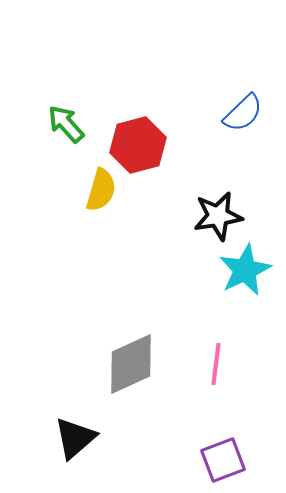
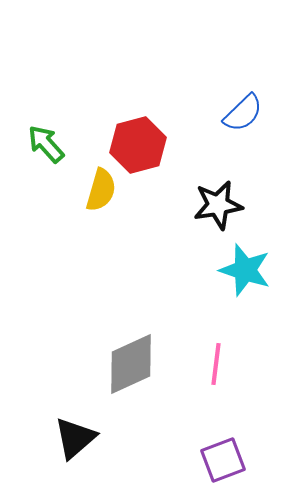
green arrow: moved 20 px left, 20 px down
black star: moved 11 px up
cyan star: rotated 28 degrees counterclockwise
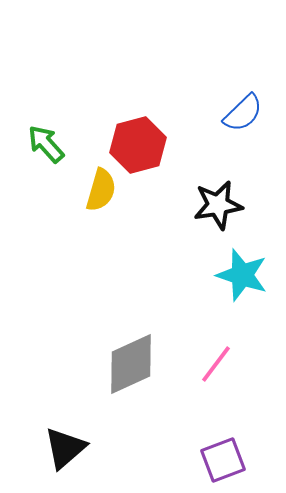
cyan star: moved 3 px left, 5 px down
pink line: rotated 30 degrees clockwise
black triangle: moved 10 px left, 10 px down
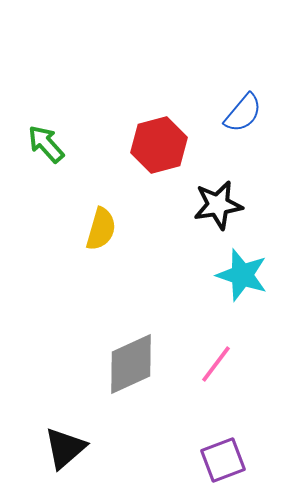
blue semicircle: rotated 6 degrees counterclockwise
red hexagon: moved 21 px right
yellow semicircle: moved 39 px down
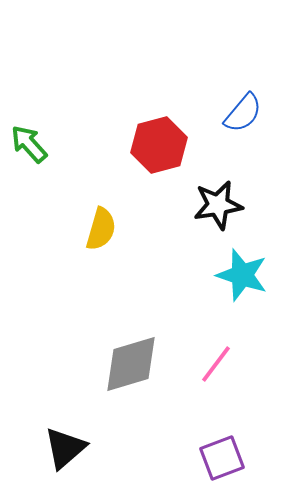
green arrow: moved 17 px left
gray diamond: rotated 8 degrees clockwise
purple square: moved 1 px left, 2 px up
